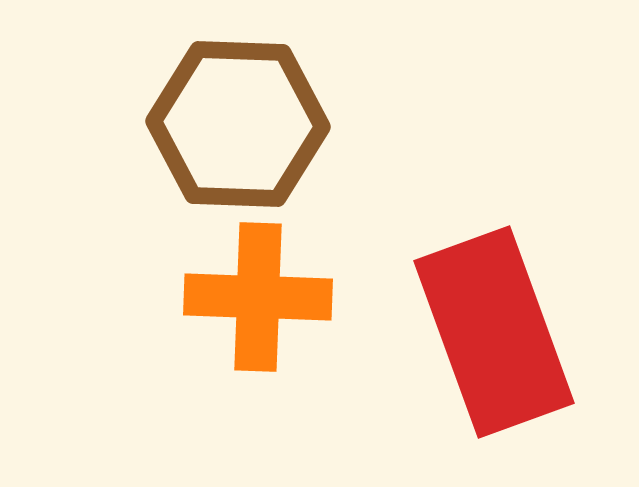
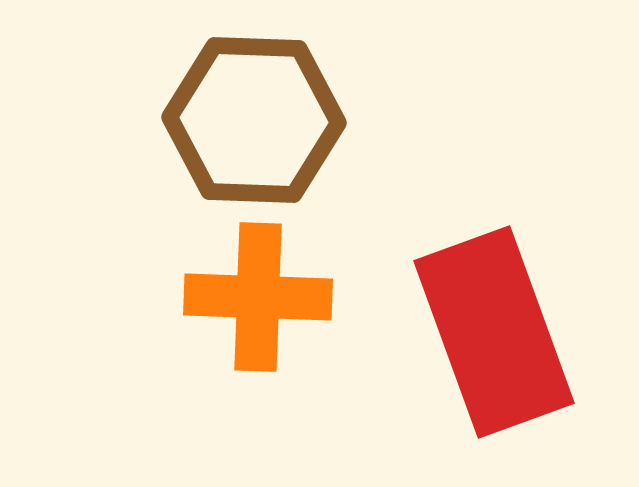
brown hexagon: moved 16 px right, 4 px up
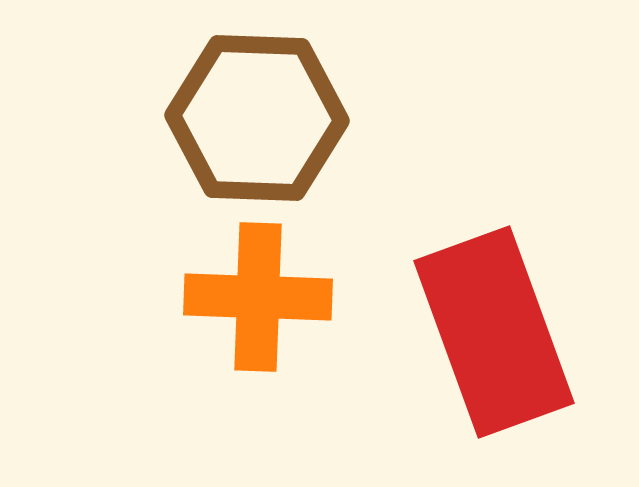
brown hexagon: moved 3 px right, 2 px up
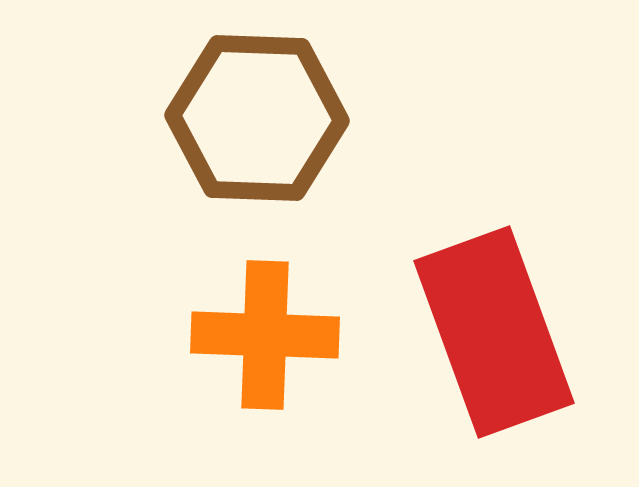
orange cross: moved 7 px right, 38 px down
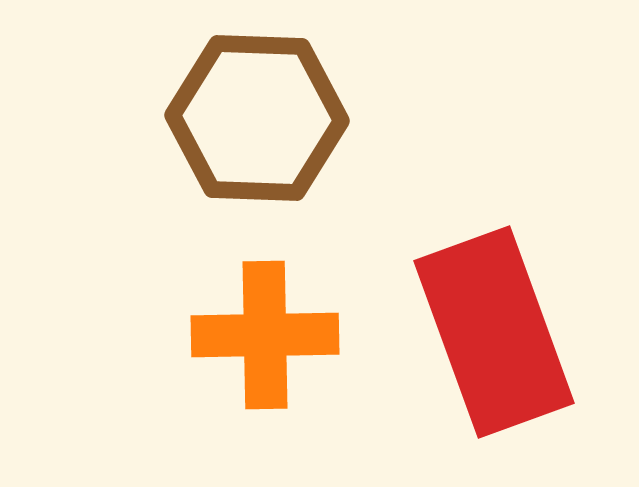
orange cross: rotated 3 degrees counterclockwise
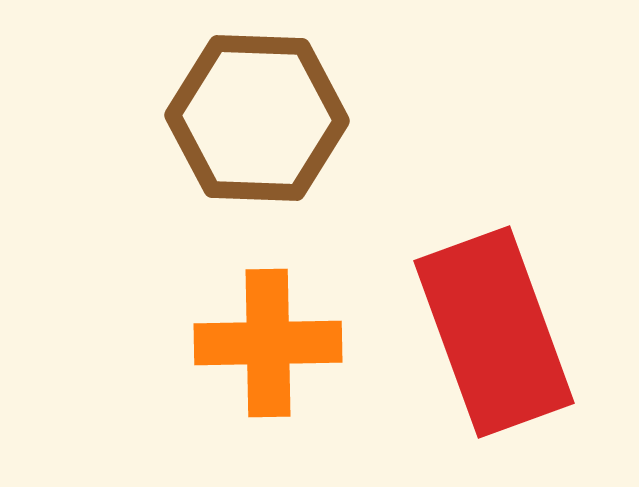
orange cross: moved 3 px right, 8 px down
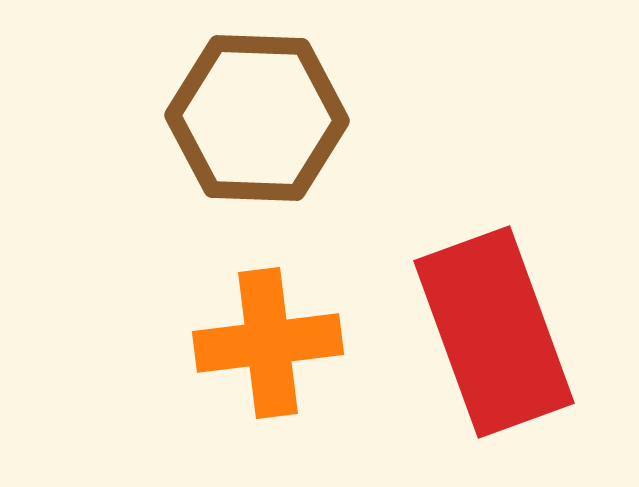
orange cross: rotated 6 degrees counterclockwise
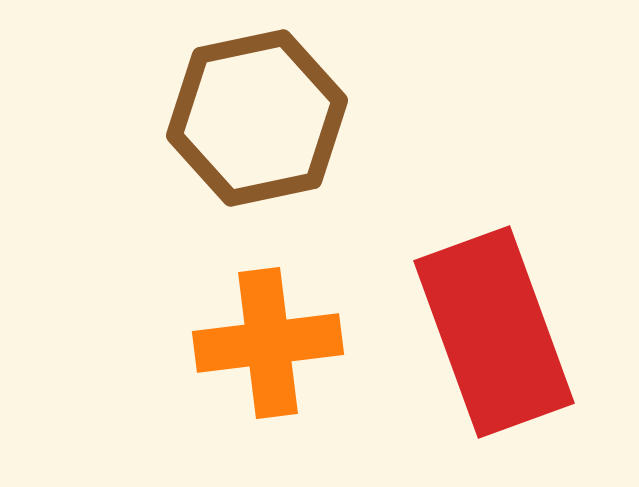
brown hexagon: rotated 14 degrees counterclockwise
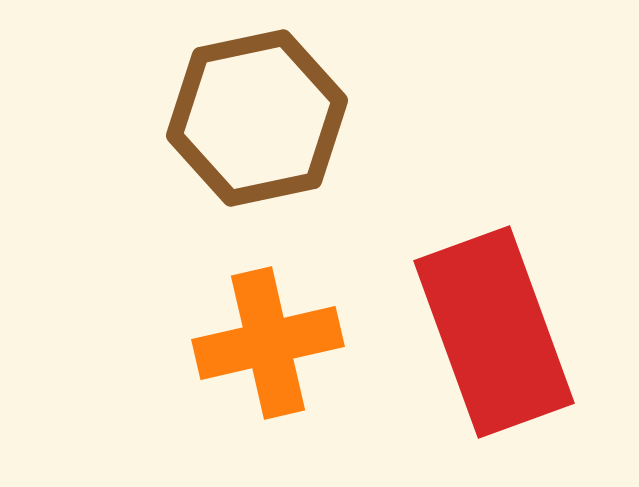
orange cross: rotated 6 degrees counterclockwise
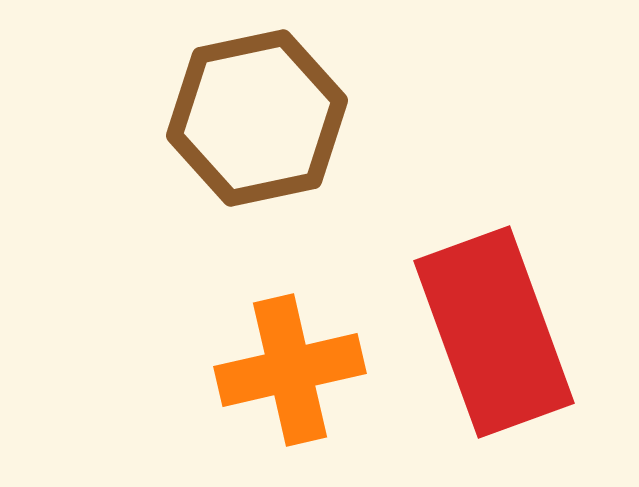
orange cross: moved 22 px right, 27 px down
